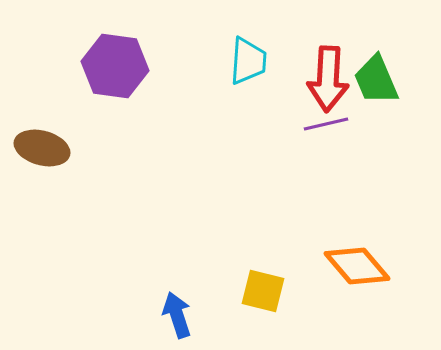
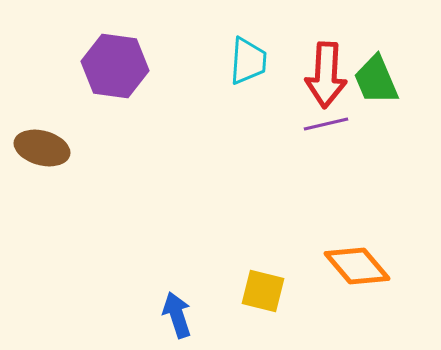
red arrow: moved 2 px left, 4 px up
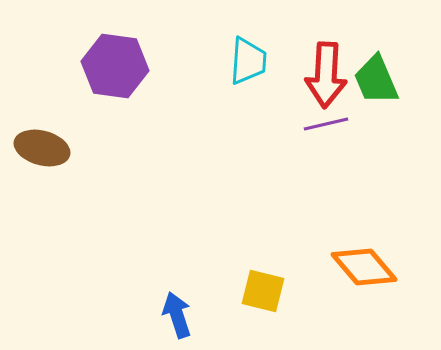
orange diamond: moved 7 px right, 1 px down
